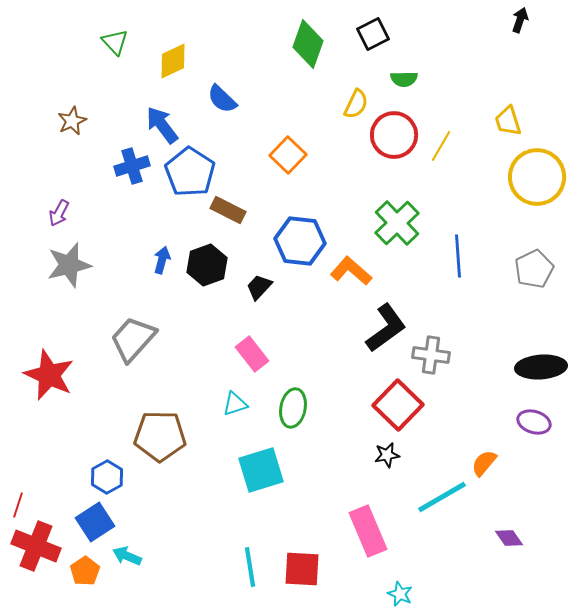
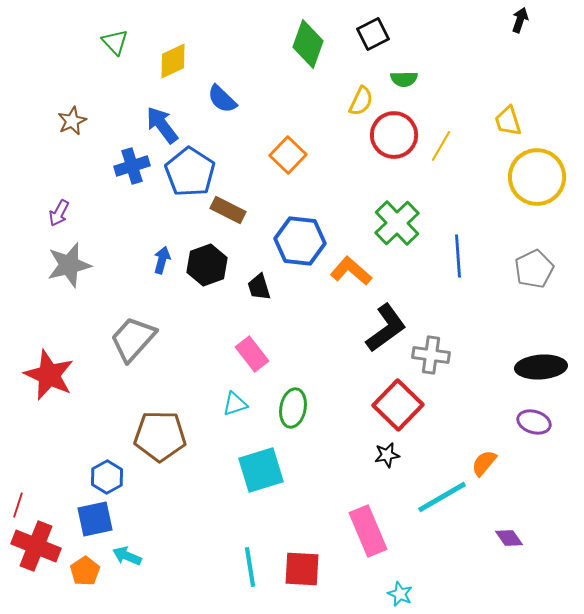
yellow semicircle at (356, 104): moved 5 px right, 3 px up
black trapezoid at (259, 287): rotated 60 degrees counterclockwise
blue square at (95, 522): moved 3 px up; rotated 21 degrees clockwise
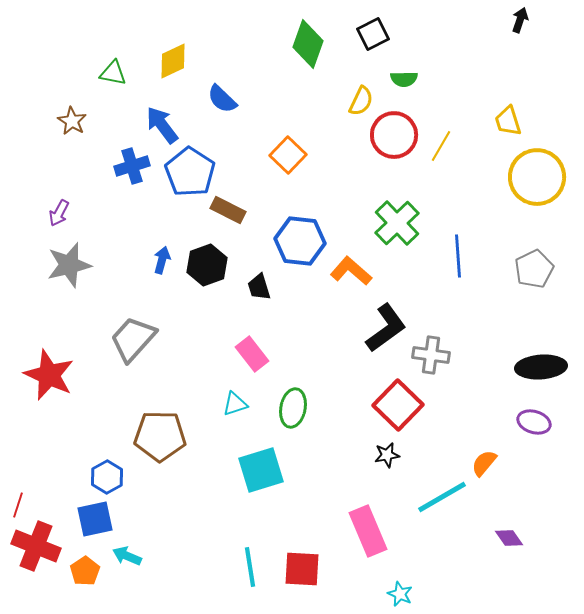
green triangle at (115, 42): moved 2 px left, 31 px down; rotated 36 degrees counterclockwise
brown star at (72, 121): rotated 16 degrees counterclockwise
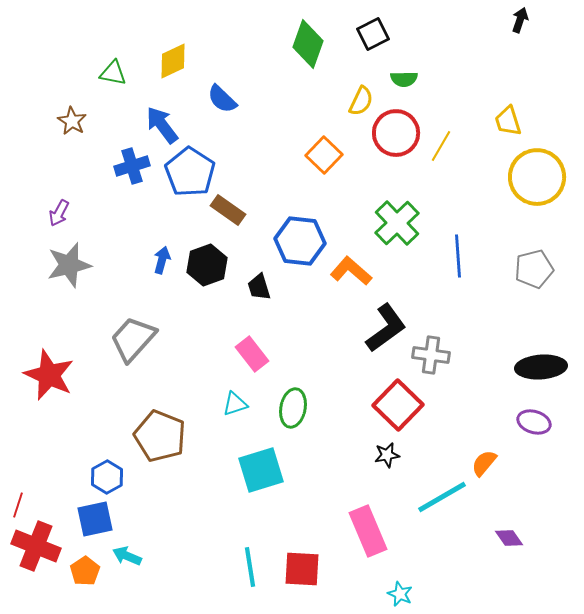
red circle at (394, 135): moved 2 px right, 2 px up
orange square at (288, 155): moved 36 px right
brown rectangle at (228, 210): rotated 8 degrees clockwise
gray pentagon at (534, 269): rotated 12 degrees clockwise
brown pentagon at (160, 436): rotated 21 degrees clockwise
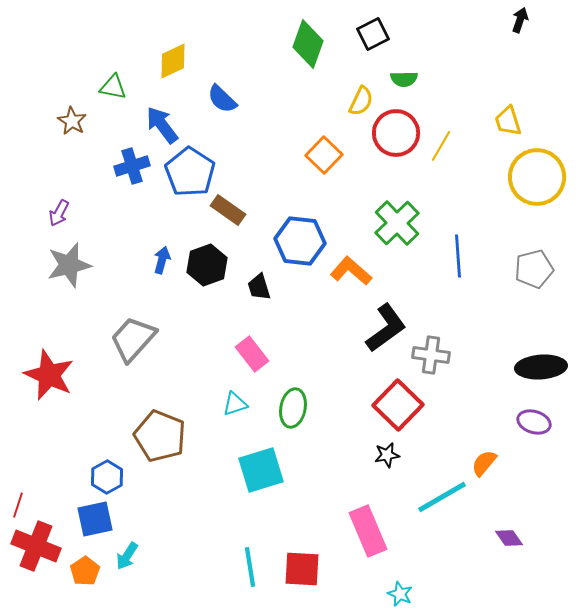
green triangle at (113, 73): moved 14 px down
cyan arrow at (127, 556): rotated 80 degrees counterclockwise
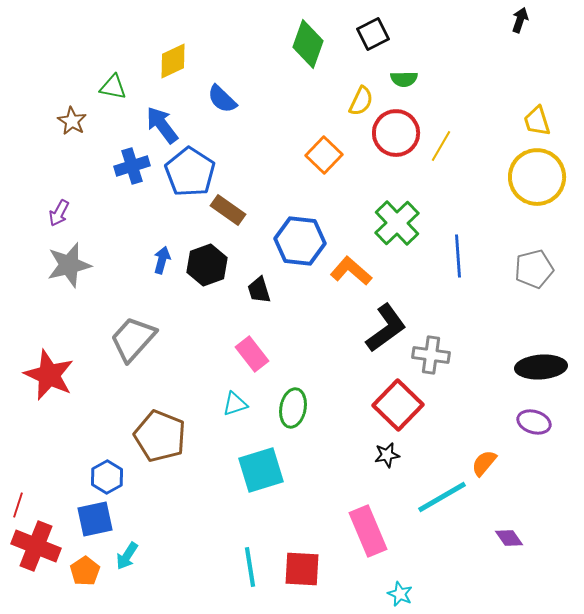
yellow trapezoid at (508, 121): moved 29 px right
black trapezoid at (259, 287): moved 3 px down
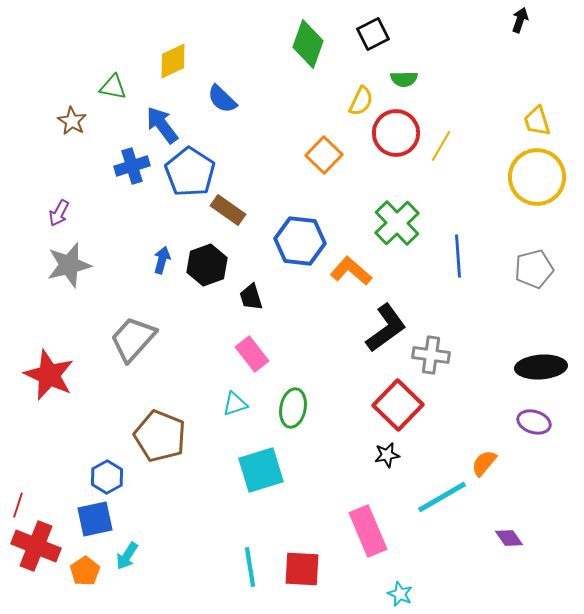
black trapezoid at (259, 290): moved 8 px left, 7 px down
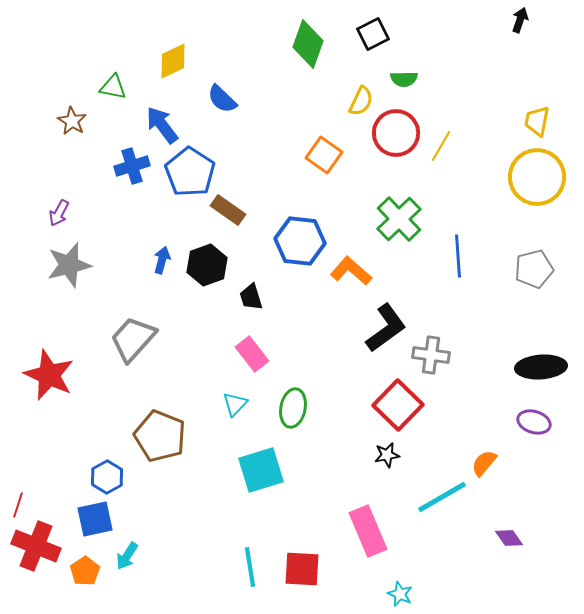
yellow trapezoid at (537, 121): rotated 28 degrees clockwise
orange square at (324, 155): rotated 9 degrees counterclockwise
green cross at (397, 223): moved 2 px right, 4 px up
cyan triangle at (235, 404): rotated 28 degrees counterclockwise
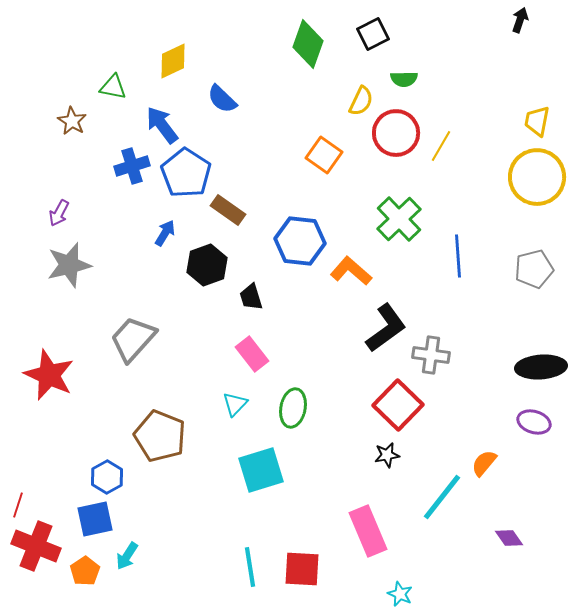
blue pentagon at (190, 172): moved 4 px left, 1 px down
blue arrow at (162, 260): moved 3 px right, 27 px up; rotated 16 degrees clockwise
cyan line at (442, 497): rotated 22 degrees counterclockwise
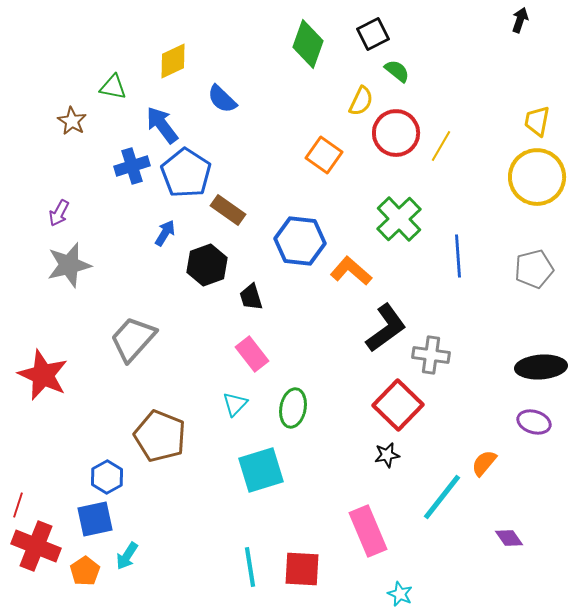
green semicircle at (404, 79): moved 7 px left, 8 px up; rotated 140 degrees counterclockwise
red star at (49, 375): moved 6 px left
